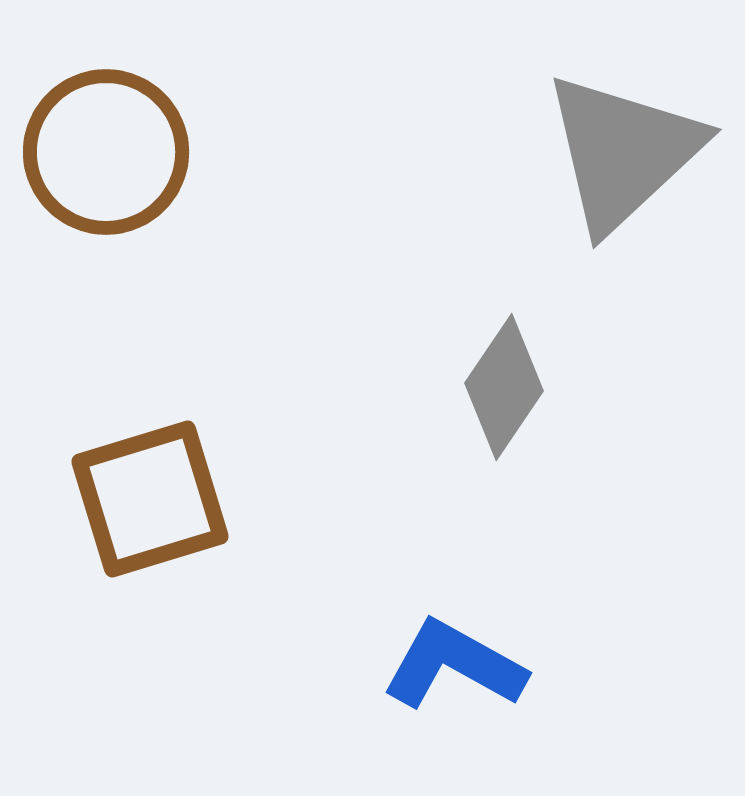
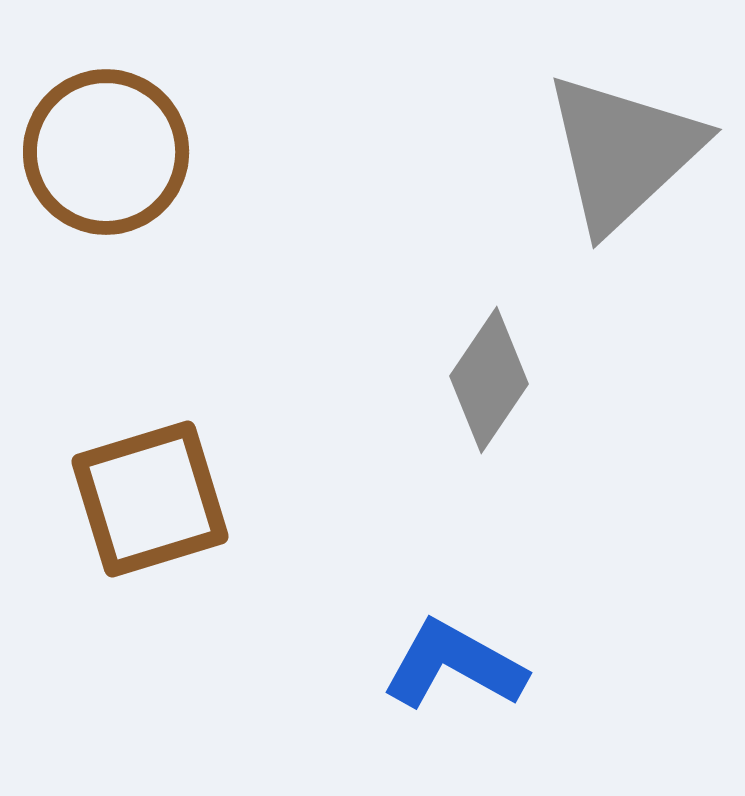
gray diamond: moved 15 px left, 7 px up
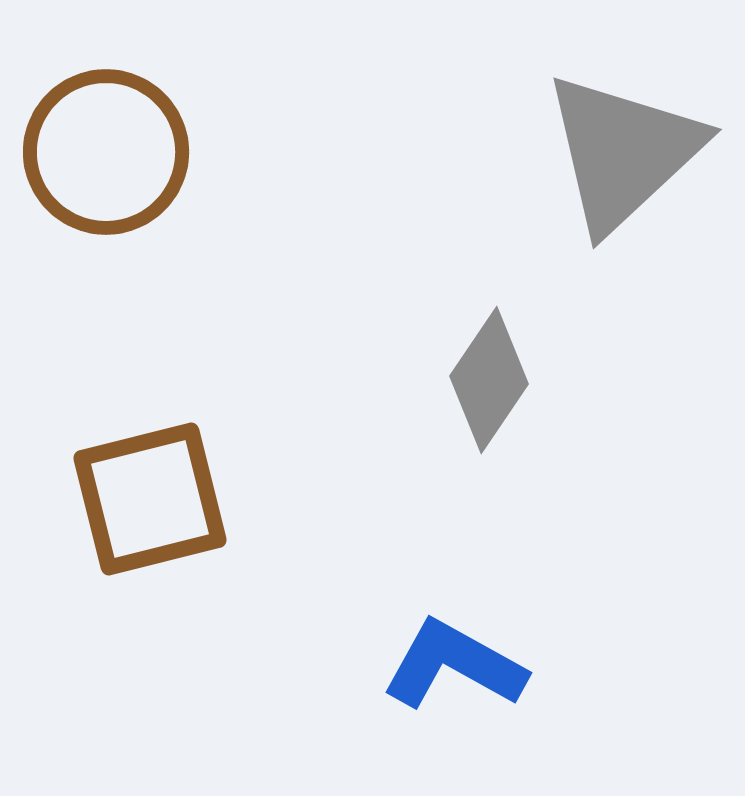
brown square: rotated 3 degrees clockwise
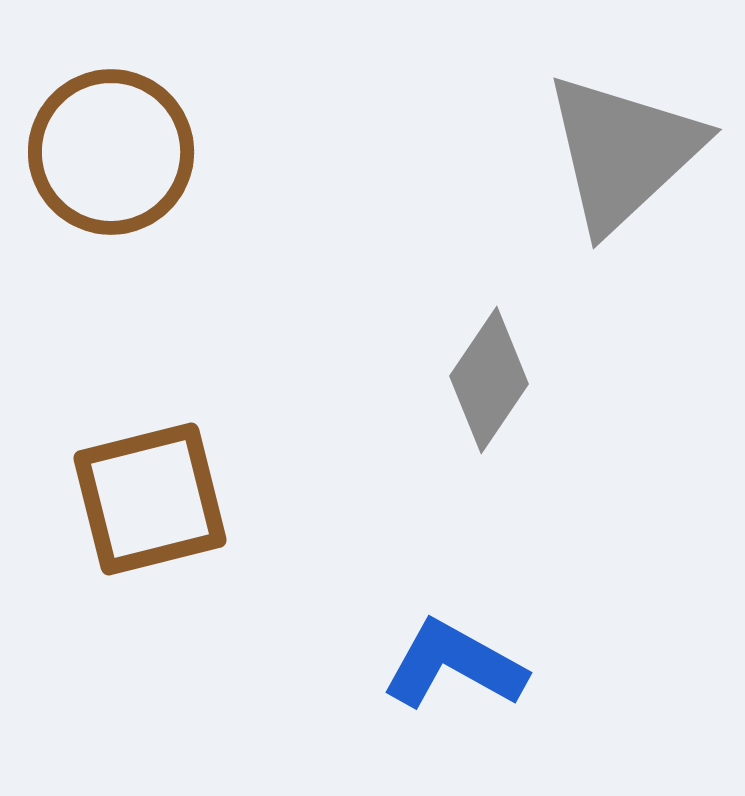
brown circle: moved 5 px right
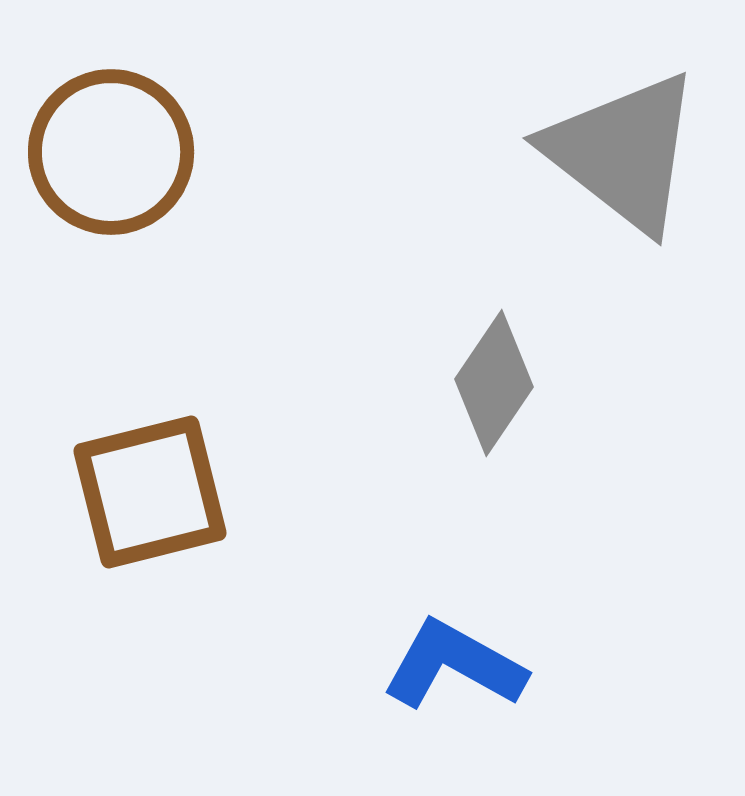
gray triangle: rotated 39 degrees counterclockwise
gray diamond: moved 5 px right, 3 px down
brown square: moved 7 px up
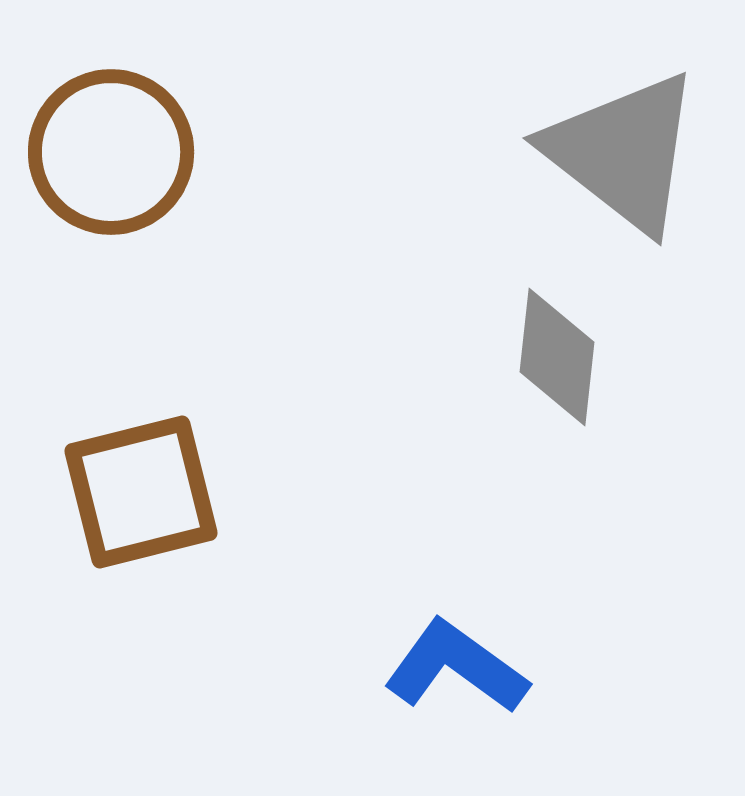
gray diamond: moved 63 px right, 26 px up; rotated 28 degrees counterclockwise
brown square: moved 9 px left
blue L-shape: moved 2 px right, 2 px down; rotated 7 degrees clockwise
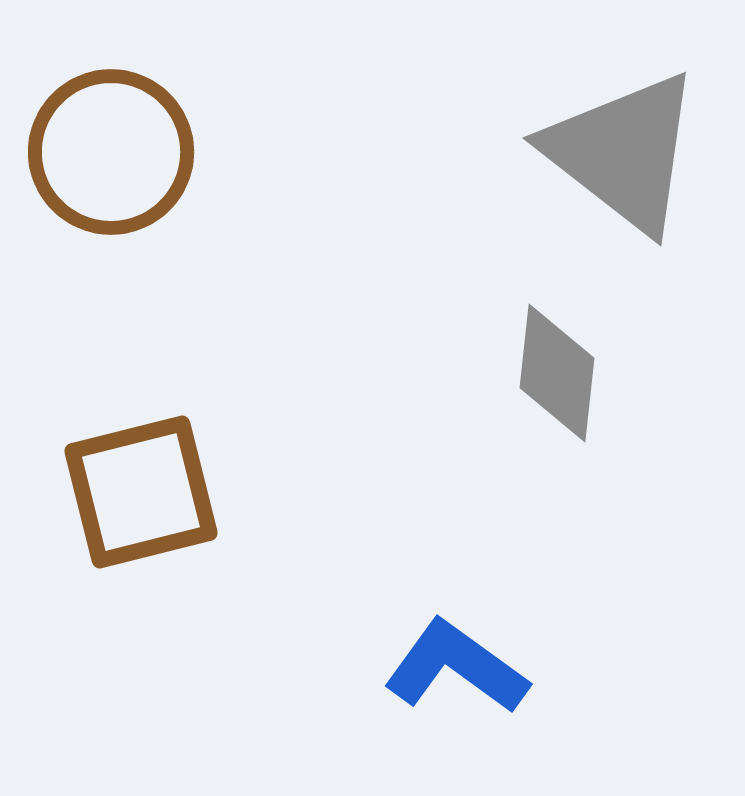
gray diamond: moved 16 px down
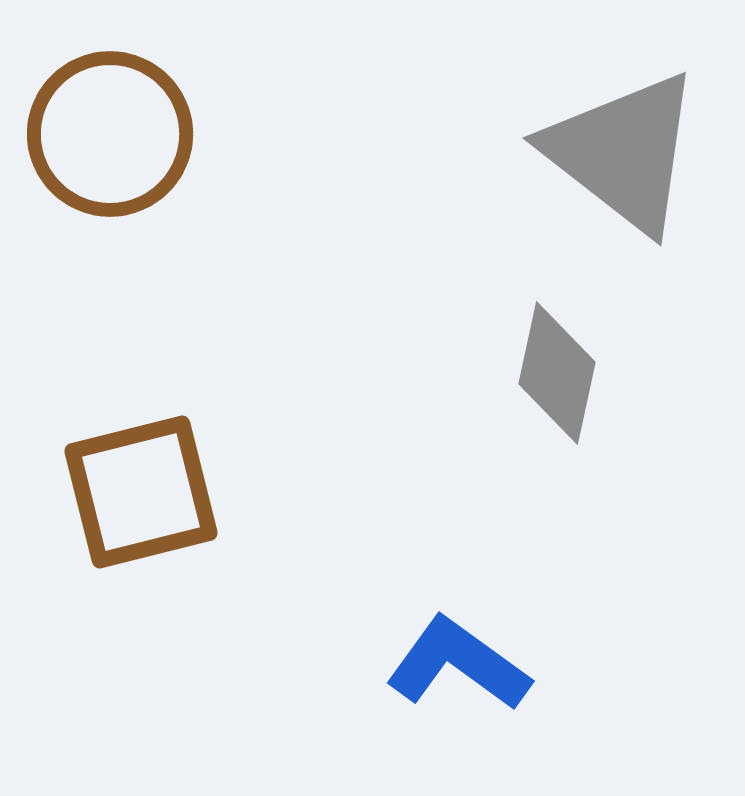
brown circle: moved 1 px left, 18 px up
gray diamond: rotated 6 degrees clockwise
blue L-shape: moved 2 px right, 3 px up
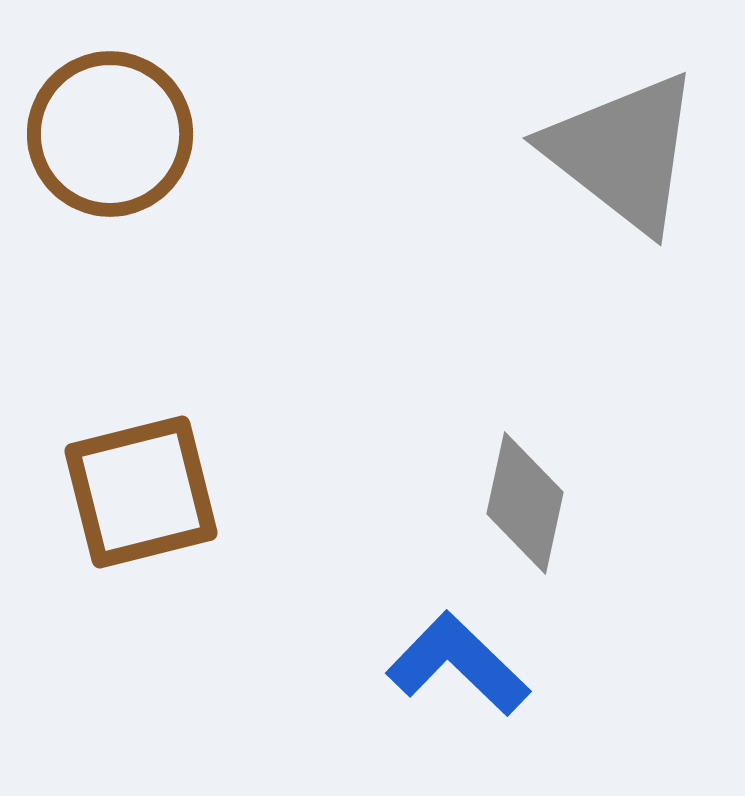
gray diamond: moved 32 px left, 130 px down
blue L-shape: rotated 8 degrees clockwise
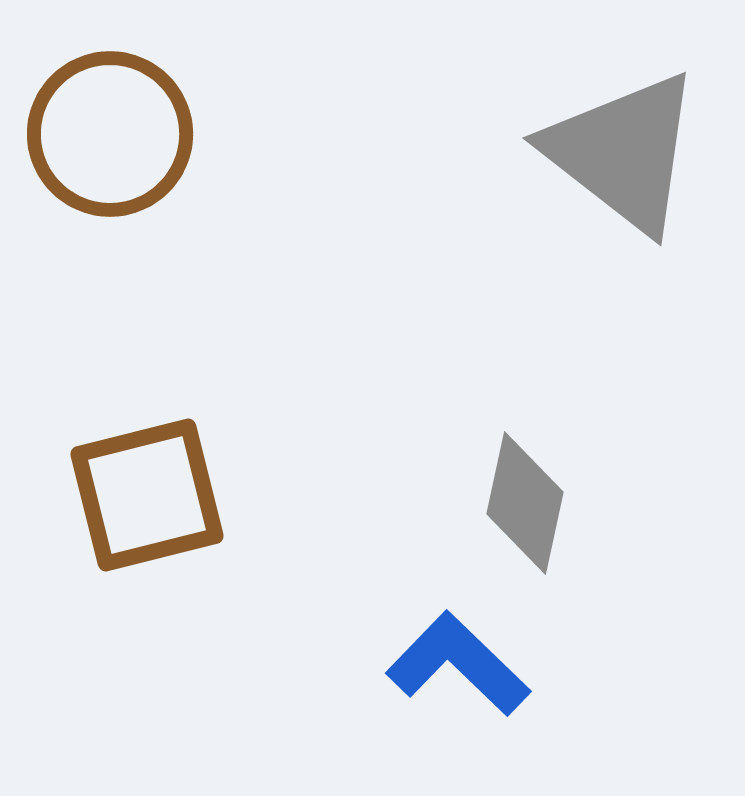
brown square: moved 6 px right, 3 px down
